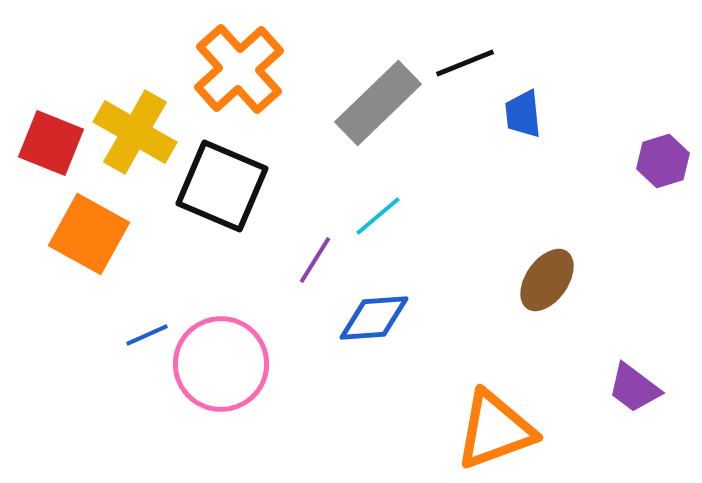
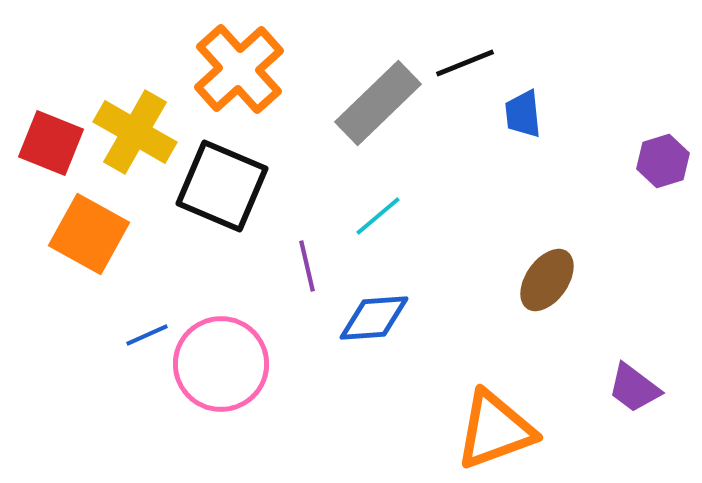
purple line: moved 8 px left, 6 px down; rotated 45 degrees counterclockwise
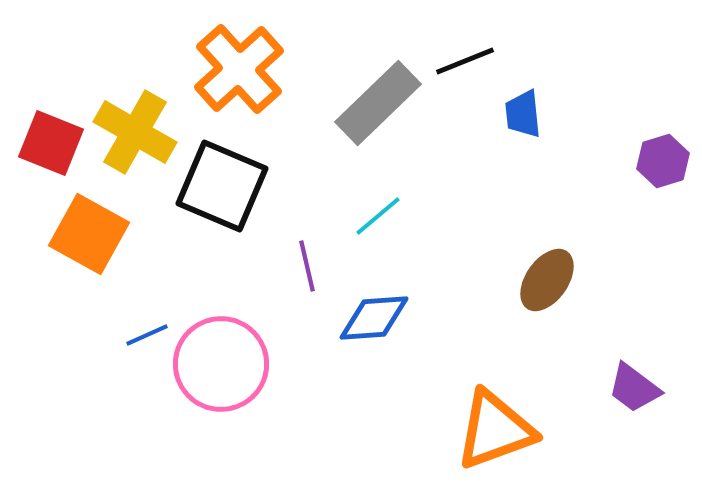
black line: moved 2 px up
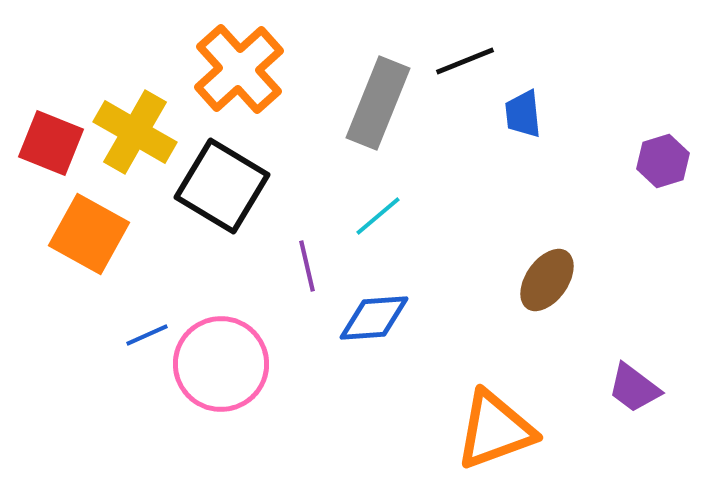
gray rectangle: rotated 24 degrees counterclockwise
black square: rotated 8 degrees clockwise
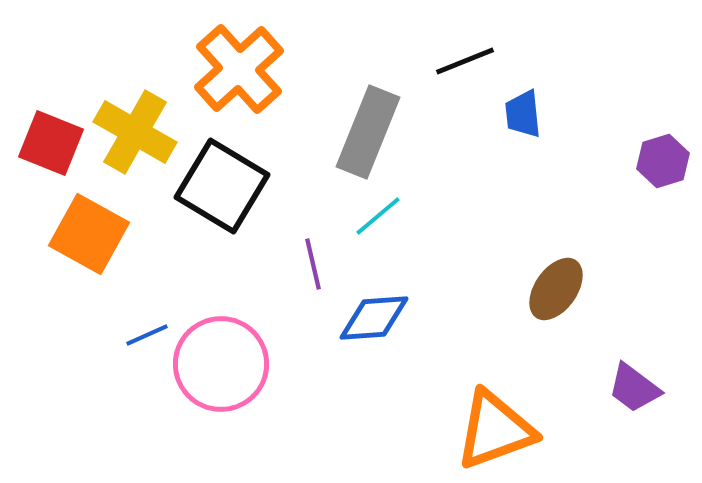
gray rectangle: moved 10 px left, 29 px down
purple line: moved 6 px right, 2 px up
brown ellipse: moved 9 px right, 9 px down
